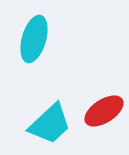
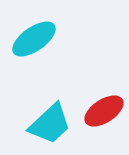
cyan ellipse: rotated 39 degrees clockwise
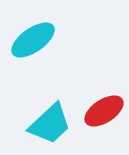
cyan ellipse: moved 1 px left, 1 px down
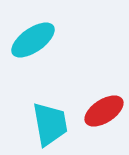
cyan trapezoid: rotated 57 degrees counterclockwise
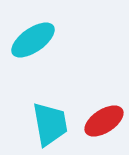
red ellipse: moved 10 px down
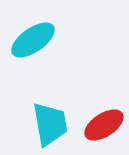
red ellipse: moved 4 px down
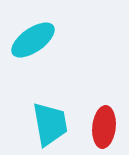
red ellipse: moved 2 px down; rotated 51 degrees counterclockwise
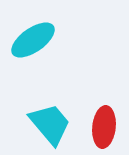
cyan trapezoid: rotated 30 degrees counterclockwise
